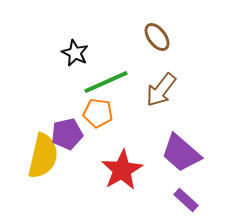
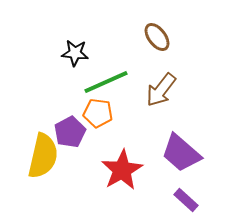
black star: rotated 20 degrees counterclockwise
purple pentagon: moved 3 px right, 2 px up; rotated 16 degrees counterclockwise
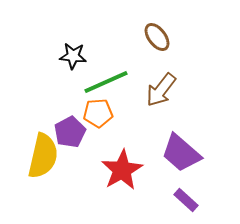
black star: moved 2 px left, 3 px down
orange pentagon: rotated 12 degrees counterclockwise
